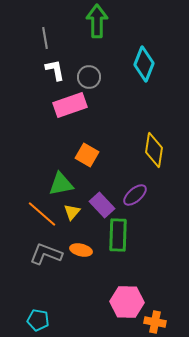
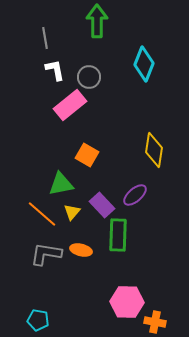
pink rectangle: rotated 20 degrees counterclockwise
gray L-shape: rotated 12 degrees counterclockwise
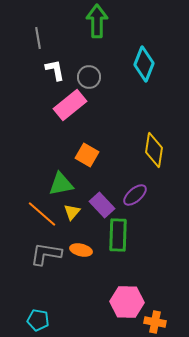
gray line: moved 7 px left
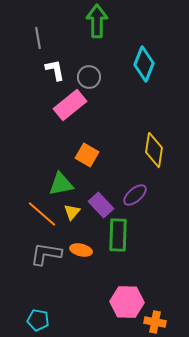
purple rectangle: moved 1 px left
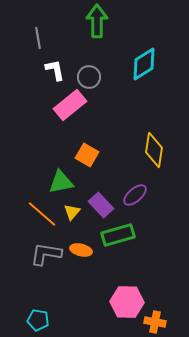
cyan diamond: rotated 36 degrees clockwise
green triangle: moved 2 px up
green rectangle: rotated 72 degrees clockwise
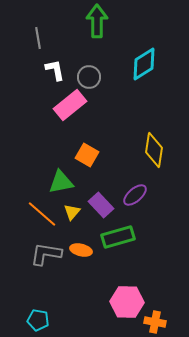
green rectangle: moved 2 px down
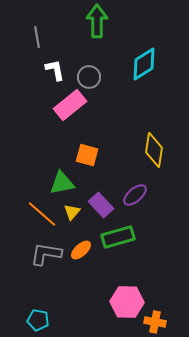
gray line: moved 1 px left, 1 px up
orange square: rotated 15 degrees counterclockwise
green triangle: moved 1 px right, 1 px down
orange ellipse: rotated 55 degrees counterclockwise
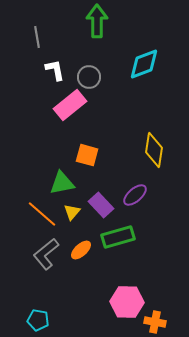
cyan diamond: rotated 12 degrees clockwise
gray L-shape: rotated 48 degrees counterclockwise
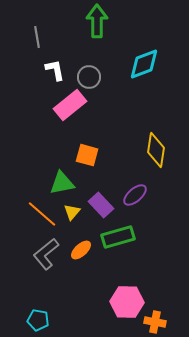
yellow diamond: moved 2 px right
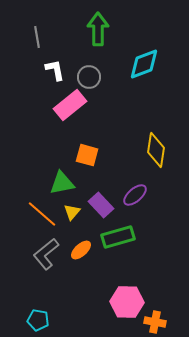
green arrow: moved 1 px right, 8 px down
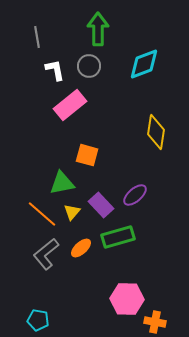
gray circle: moved 11 px up
yellow diamond: moved 18 px up
orange ellipse: moved 2 px up
pink hexagon: moved 3 px up
